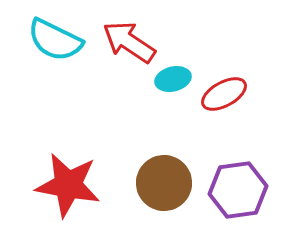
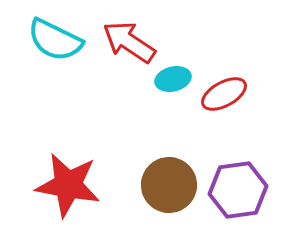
brown circle: moved 5 px right, 2 px down
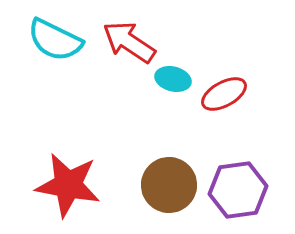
cyan ellipse: rotated 28 degrees clockwise
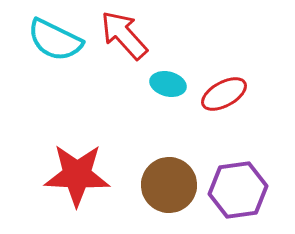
red arrow: moved 5 px left, 7 px up; rotated 14 degrees clockwise
cyan ellipse: moved 5 px left, 5 px down
red star: moved 9 px right, 10 px up; rotated 8 degrees counterclockwise
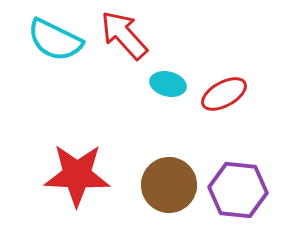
purple hexagon: rotated 14 degrees clockwise
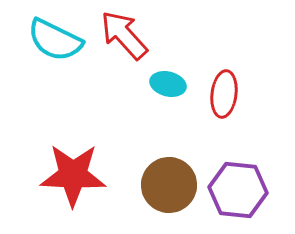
red ellipse: rotated 54 degrees counterclockwise
red star: moved 4 px left
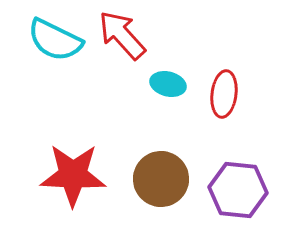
red arrow: moved 2 px left
brown circle: moved 8 px left, 6 px up
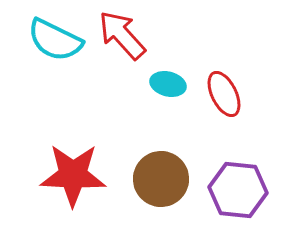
red ellipse: rotated 33 degrees counterclockwise
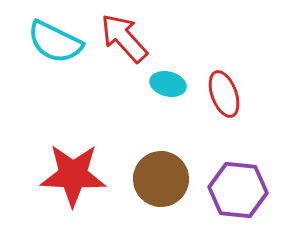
red arrow: moved 2 px right, 3 px down
cyan semicircle: moved 2 px down
red ellipse: rotated 6 degrees clockwise
